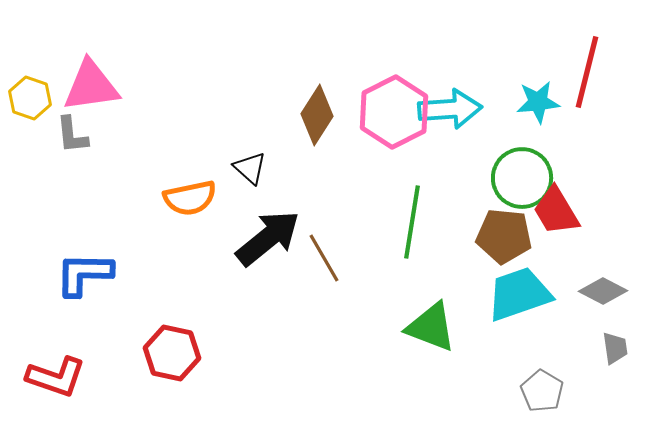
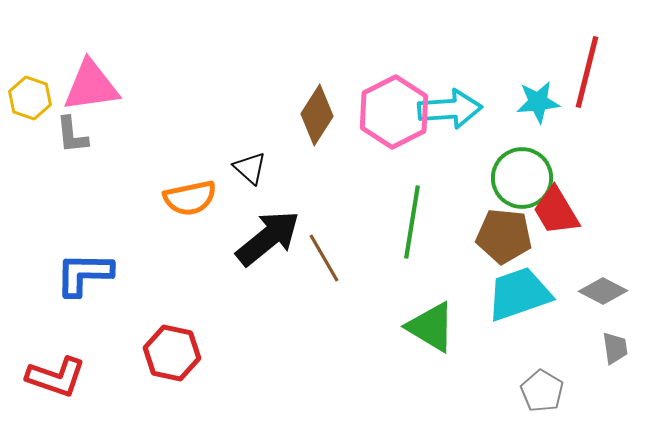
green triangle: rotated 10 degrees clockwise
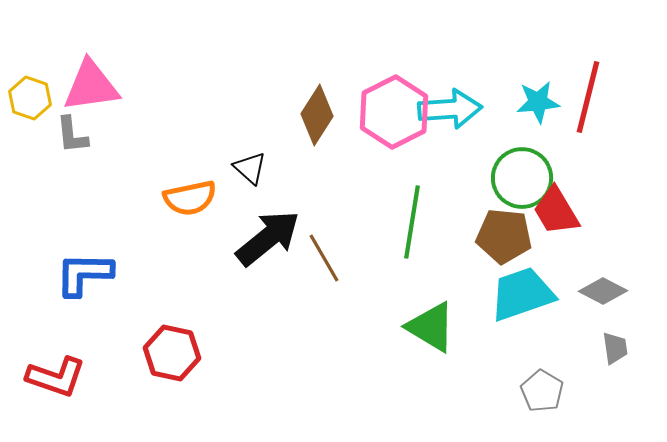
red line: moved 1 px right, 25 px down
cyan trapezoid: moved 3 px right
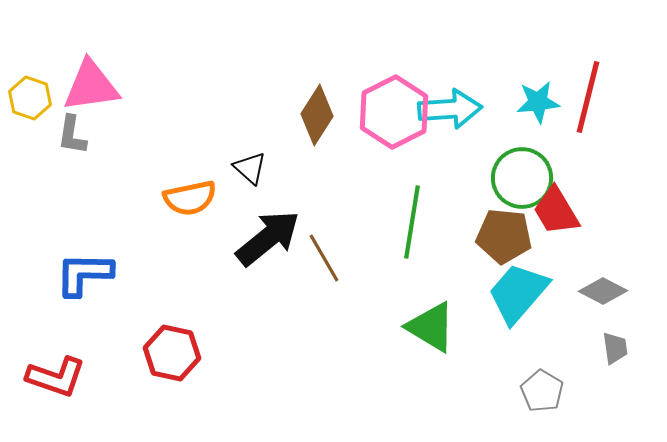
gray L-shape: rotated 15 degrees clockwise
cyan trapezoid: moved 4 px left, 1 px up; rotated 30 degrees counterclockwise
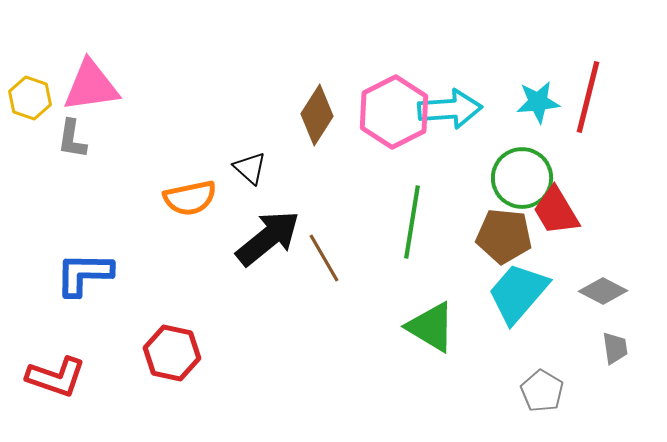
gray L-shape: moved 4 px down
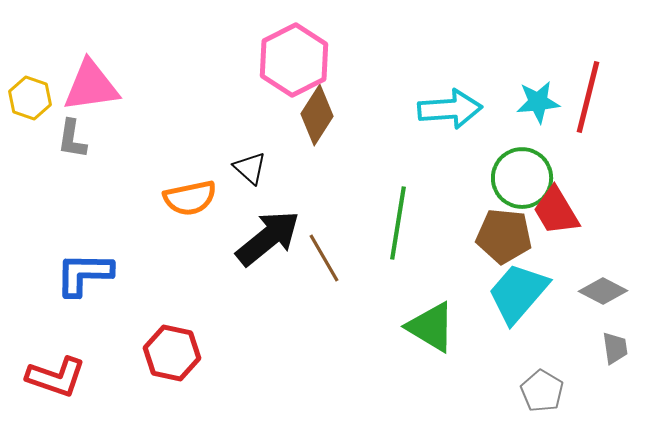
pink hexagon: moved 100 px left, 52 px up
green line: moved 14 px left, 1 px down
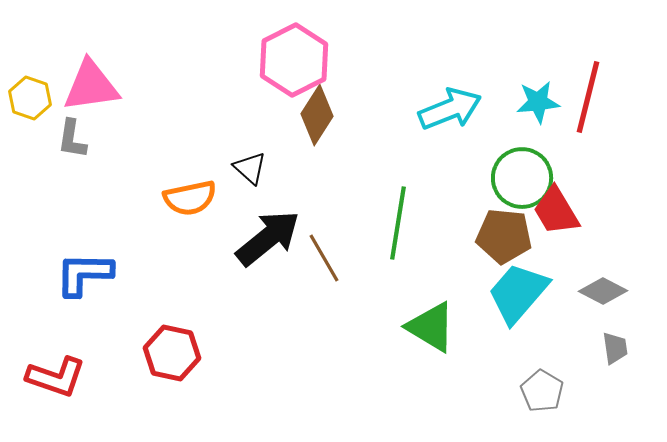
cyan arrow: rotated 18 degrees counterclockwise
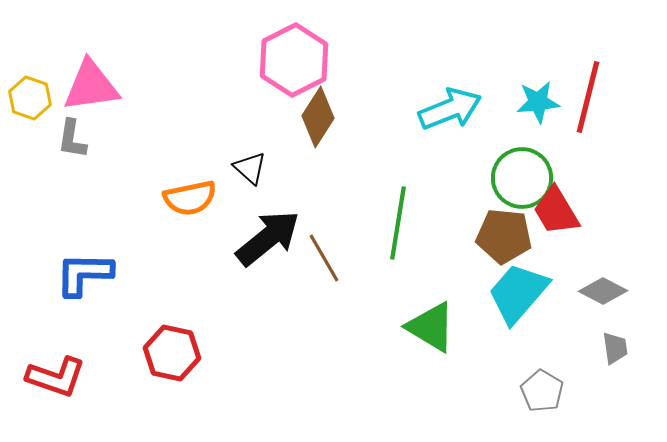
brown diamond: moved 1 px right, 2 px down
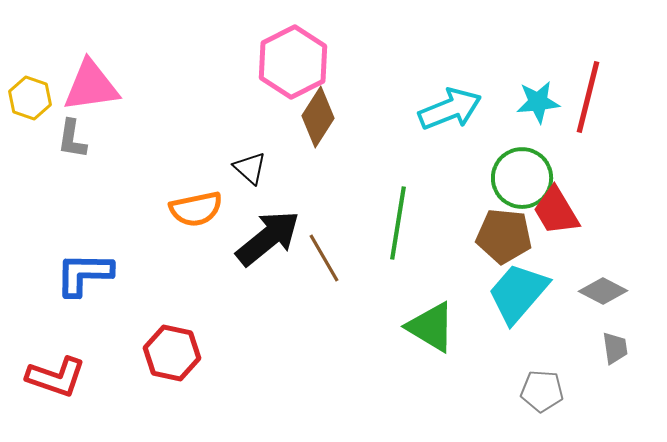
pink hexagon: moved 1 px left, 2 px down
orange semicircle: moved 6 px right, 11 px down
gray pentagon: rotated 27 degrees counterclockwise
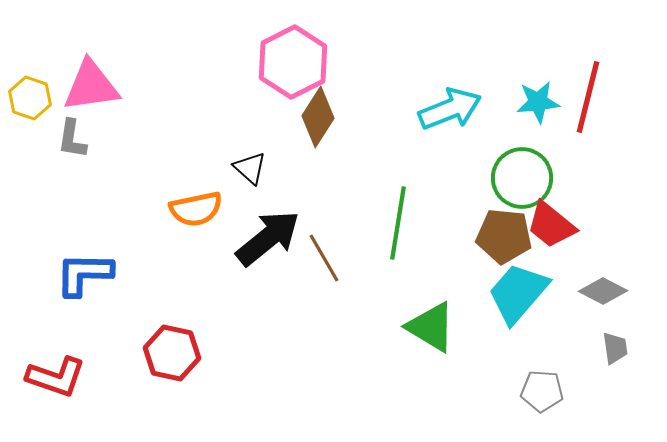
red trapezoid: moved 5 px left, 14 px down; rotated 20 degrees counterclockwise
